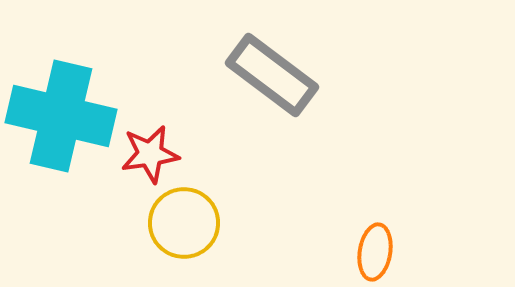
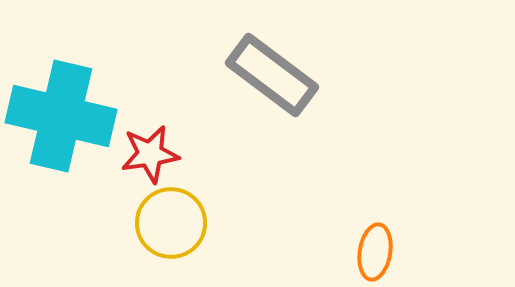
yellow circle: moved 13 px left
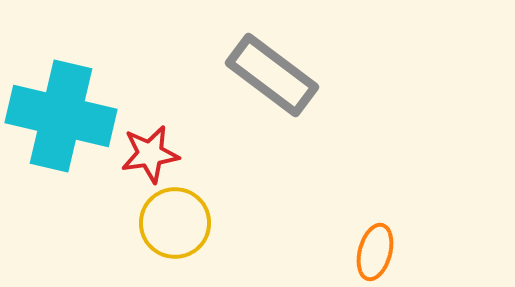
yellow circle: moved 4 px right
orange ellipse: rotated 6 degrees clockwise
